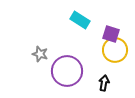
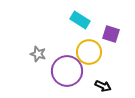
yellow circle: moved 26 px left, 2 px down
gray star: moved 2 px left
black arrow: moved 1 px left, 3 px down; rotated 105 degrees clockwise
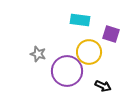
cyan rectangle: rotated 24 degrees counterclockwise
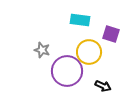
gray star: moved 4 px right, 4 px up
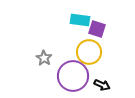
purple square: moved 14 px left, 5 px up
gray star: moved 2 px right, 8 px down; rotated 14 degrees clockwise
purple circle: moved 6 px right, 5 px down
black arrow: moved 1 px left, 1 px up
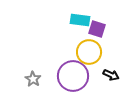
gray star: moved 11 px left, 21 px down
black arrow: moved 9 px right, 10 px up
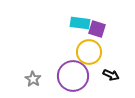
cyan rectangle: moved 3 px down
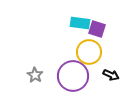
gray star: moved 2 px right, 4 px up
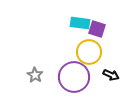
purple circle: moved 1 px right, 1 px down
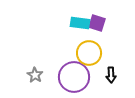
purple square: moved 6 px up
yellow circle: moved 1 px down
black arrow: rotated 63 degrees clockwise
